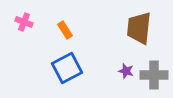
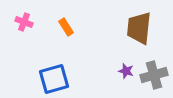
orange rectangle: moved 1 px right, 3 px up
blue square: moved 13 px left, 11 px down; rotated 12 degrees clockwise
gray cross: rotated 16 degrees counterclockwise
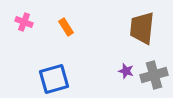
brown trapezoid: moved 3 px right
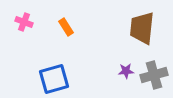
purple star: rotated 21 degrees counterclockwise
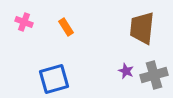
purple star: rotated 28 degrees clockwise
